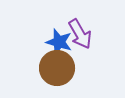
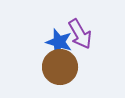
brown circle: moved 3 px right, 1 px up
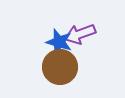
purple arrow: rotated 100 degrees clockwise
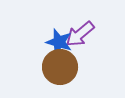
purple arrow: rotated 20 degrees counterclockwise
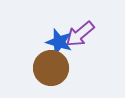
brown circle: moved 9 px left, 1 px down
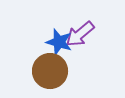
brown circle: moved 1 px left, 3 px down
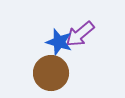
brown circle: moved 1 px right, 2 px down
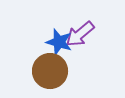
brown circle: moved 1 px left, 2 px up
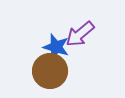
blue star: moved 3 px left, 5 px down
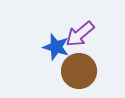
brown circle: moved 29 px right
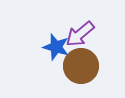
brown circle: moved 2 px right, 5 px up
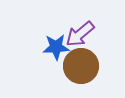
blue star: rotated 20 degrees counterclockwise
